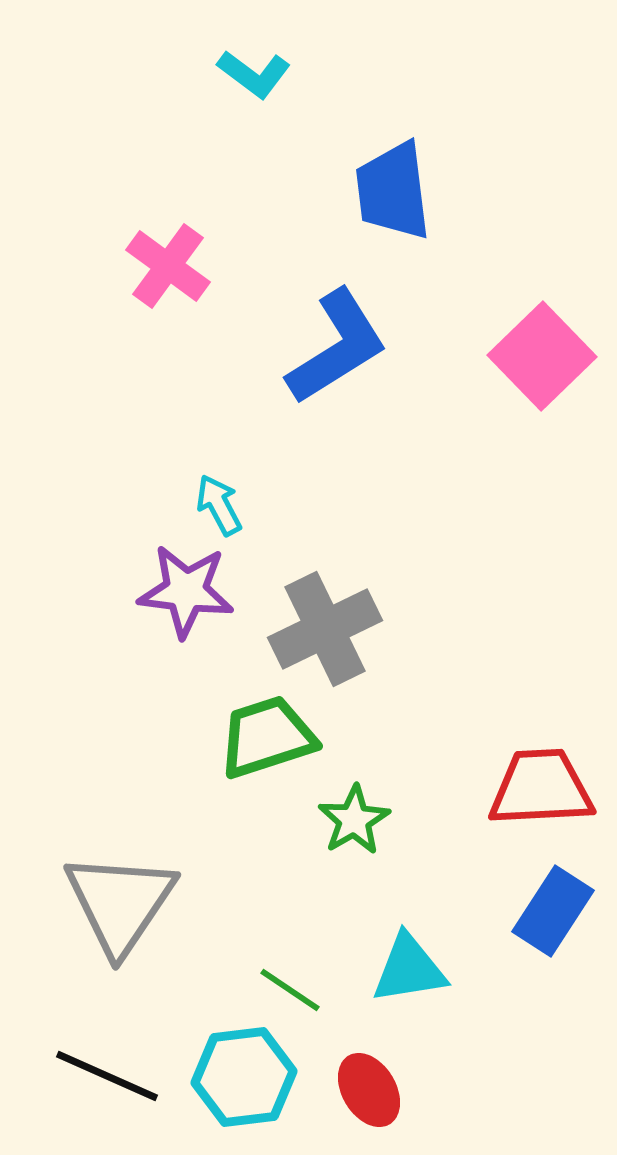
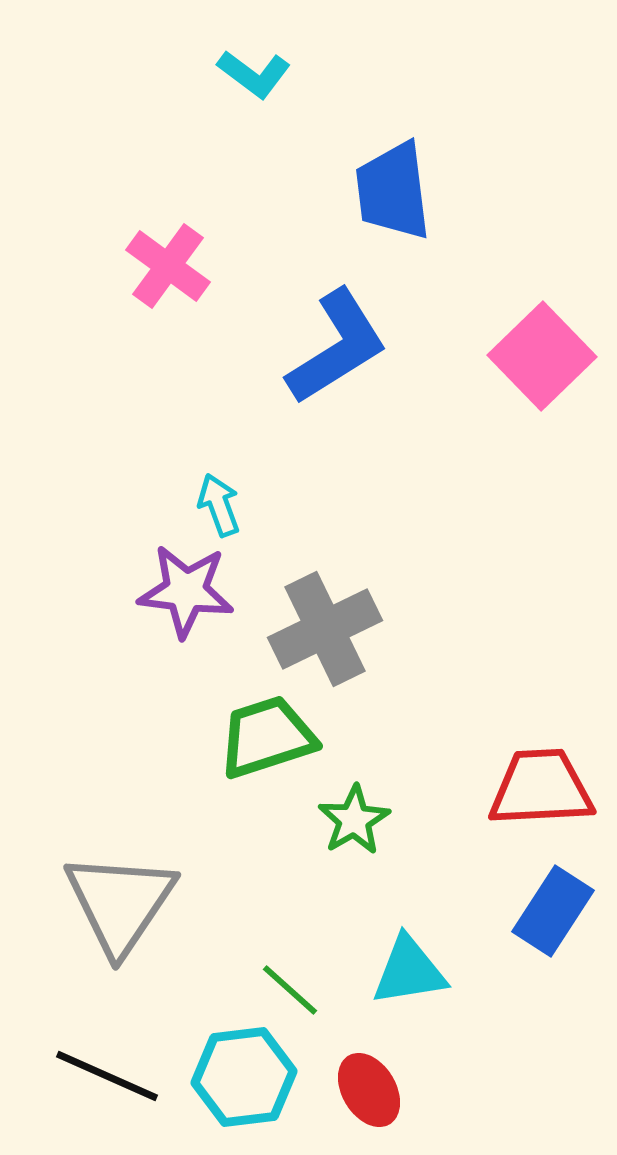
cyan arrow: rotated 8 degrees clockwise
cyan triangle: moved 2 px down
green line: rotated 8 degrees clockwise
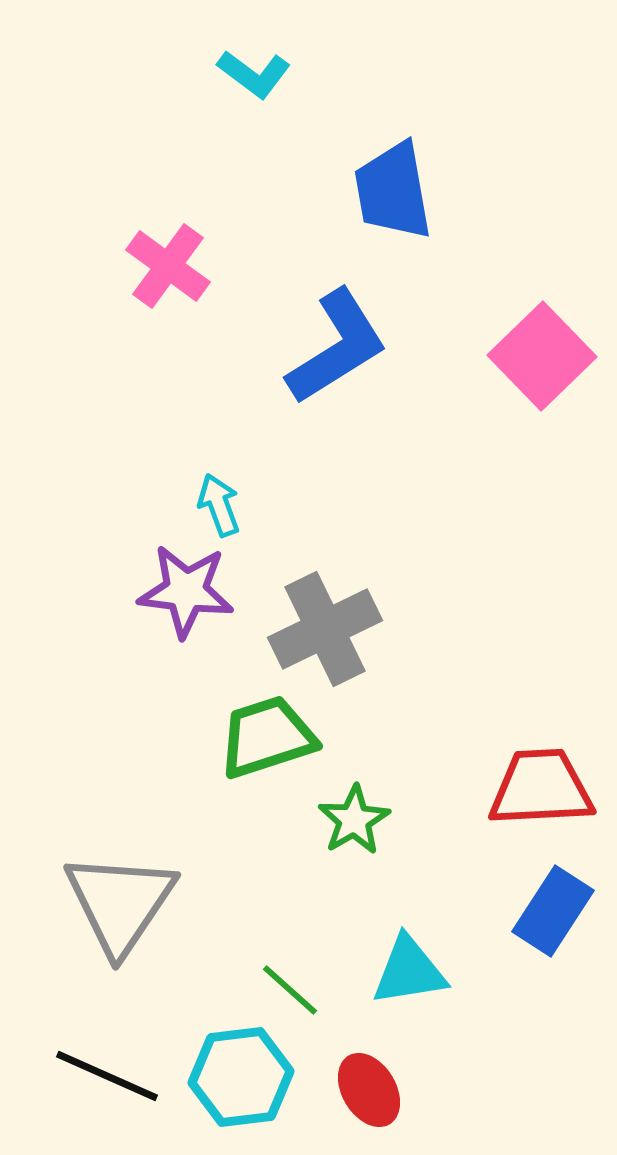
blue trapezoid: rotated 3 degrees counterclockwise
cyan hexagon: moved 3 px left
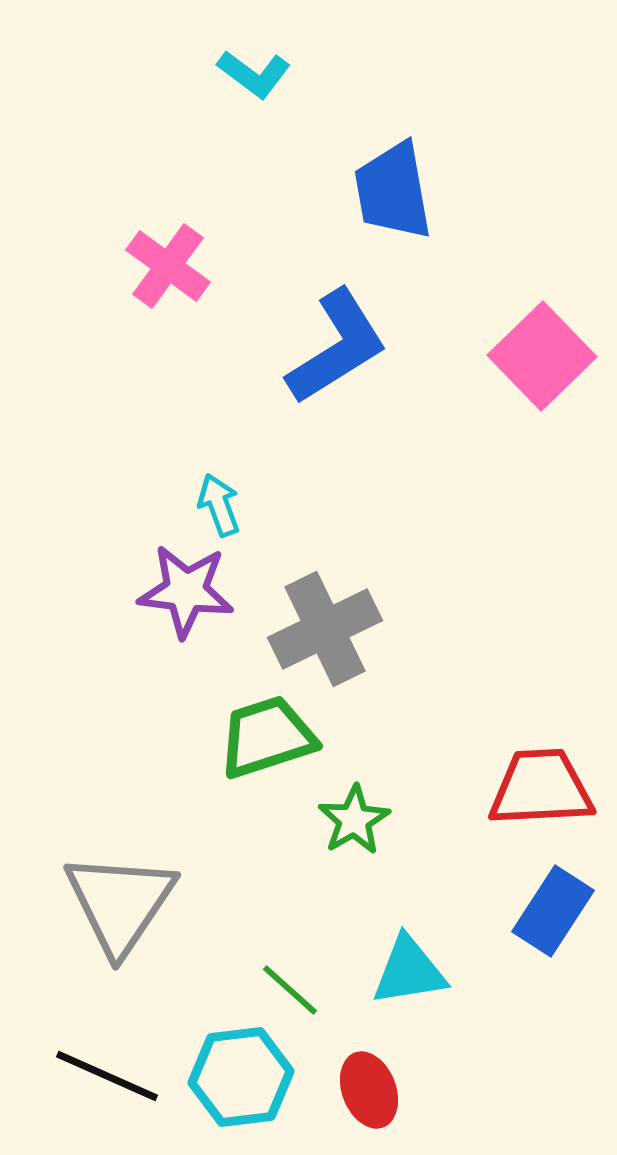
red ellipse: rotated 10 degrees clockwise
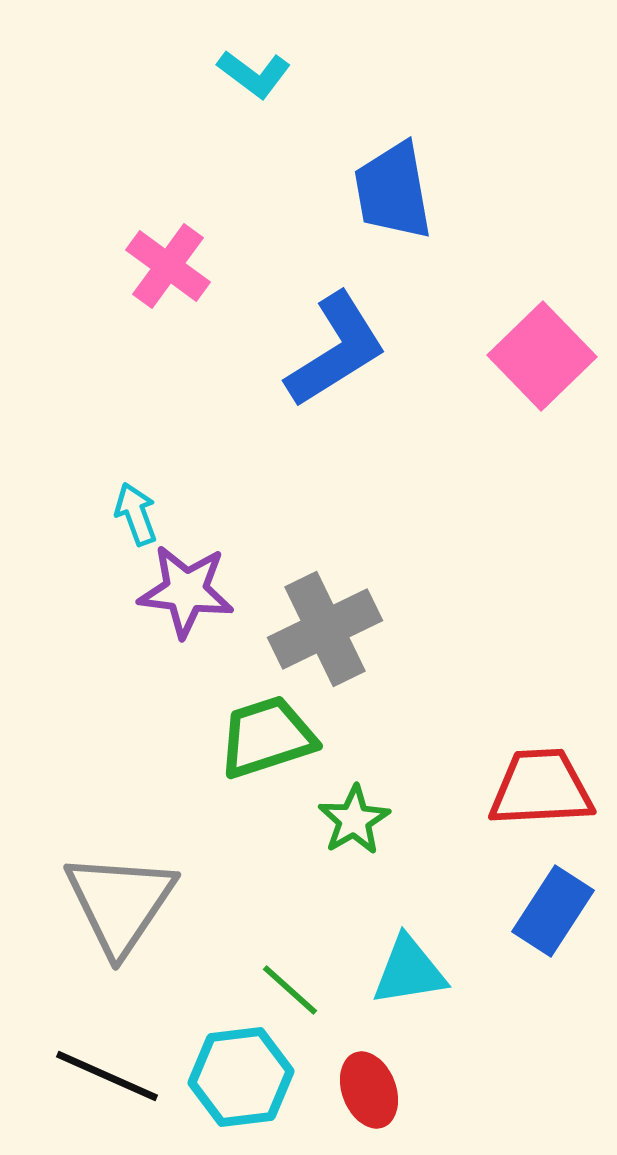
blue L-shape: moved 1 px left, 3 px down
cyan arrow: moved 83 px left, 9 px down
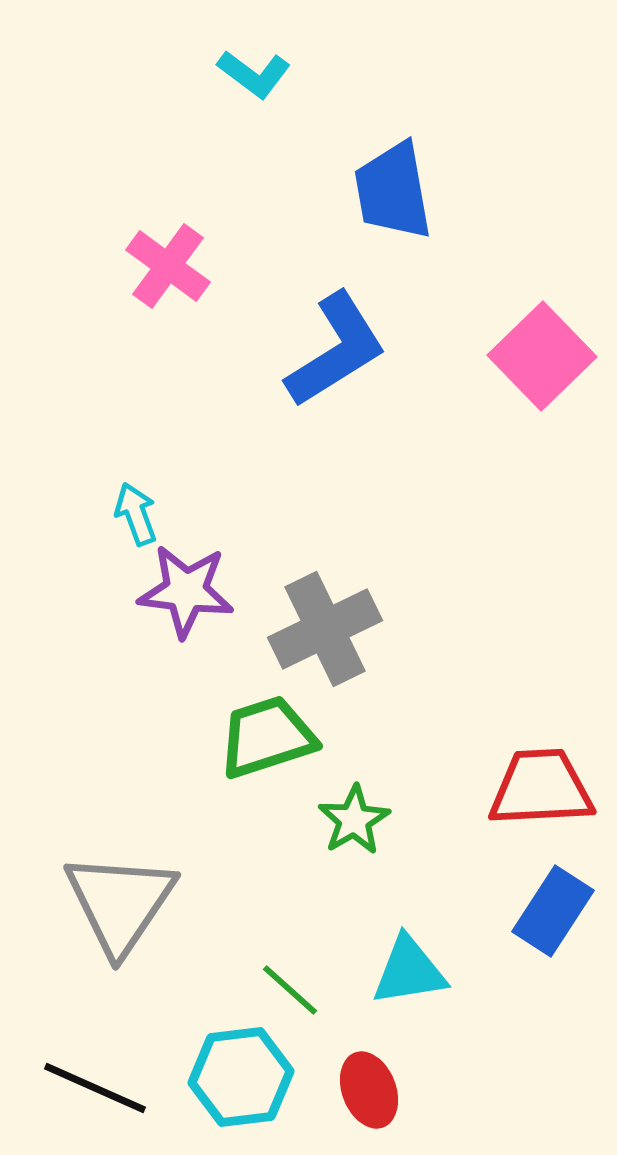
black line: moved 12 px left, 12 px down
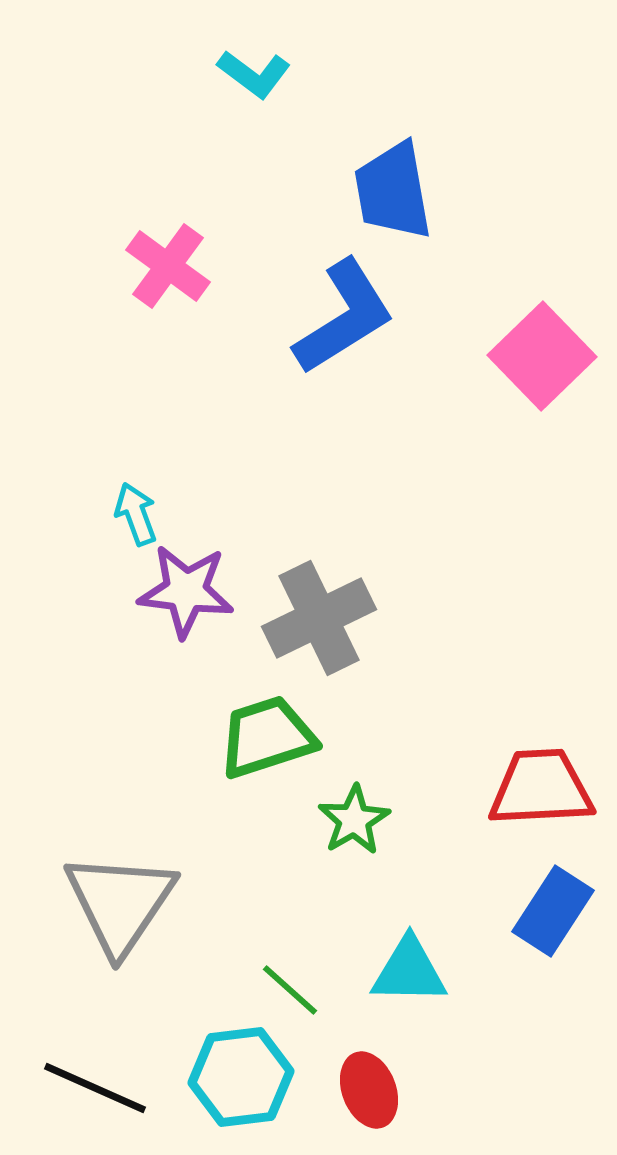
blue L-shape: moved 8 px right, 33 px up
gray cross: moved 6 px left, 11 px up
cyan triangle: rotated 10 degrees clockwise
